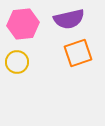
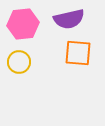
orange square: rotated 24 degrees clockwise
yellow circle: moved 2 px right
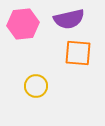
yellow circle: moved 17 px right, 24 px down
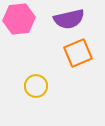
pink hexagon: moved 4 px left, 5 px up
orange square: rotated 28 degrees counterclockwise
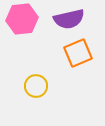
pink hexagon: moved 3 px right
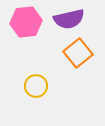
pink hexagon: moved 4 px right, 3 px down
orange square: rotated 16 degrees counterclockwise
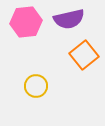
orange square: moved 6 px right, 2 px down
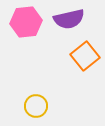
orange square: moved 1 px right, 1 px down
yellow circle: moved 20 px down
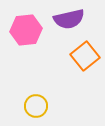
pink hexagon: moved 8 px down
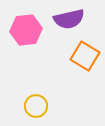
orange square: rotated 20 degrees counterclockwise
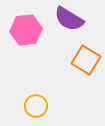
purple semicircle: rotated 44 degrees clockwise
orange square: moved 1 px right, 4 px down
